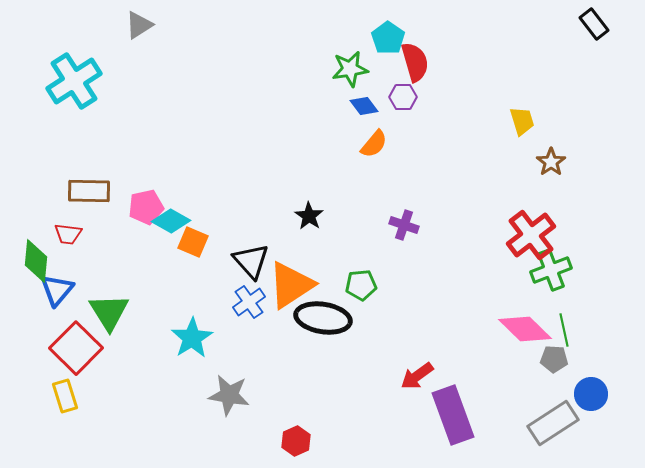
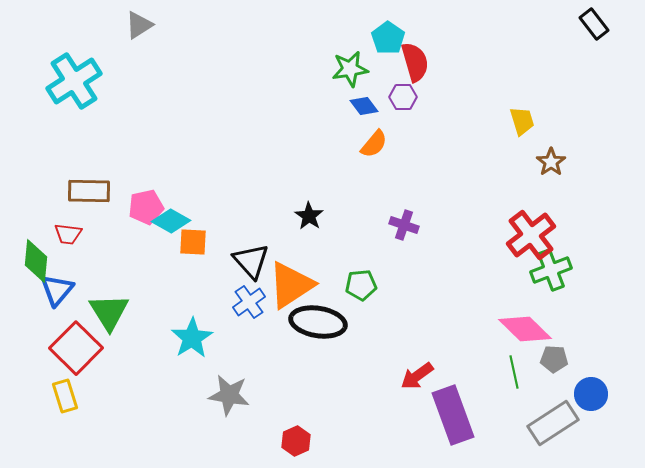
orange square: rotated 20 degrees counterclockwise
black ellipse: moved 5 px left, 4 px down
green line: moved 50 px left, 42 px down
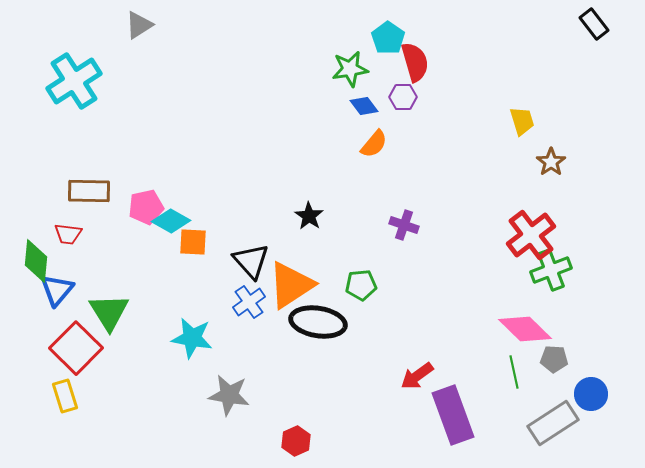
cyan star: rotated 30 degrees counterclockwise
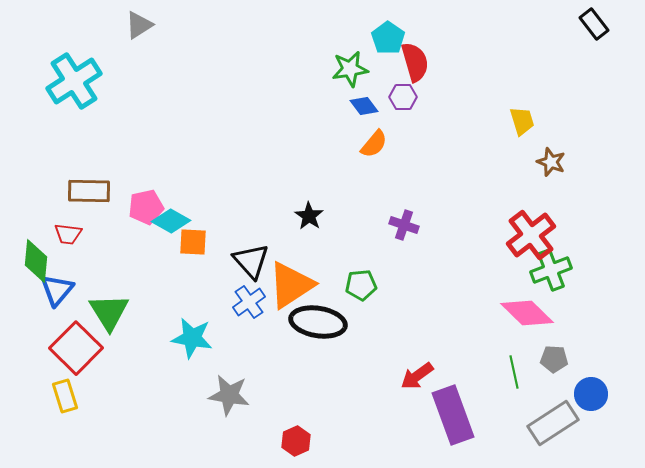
brown star: rotated 16 degrees counterclockwise
pink diamond: moved 2 px right, 16 px up
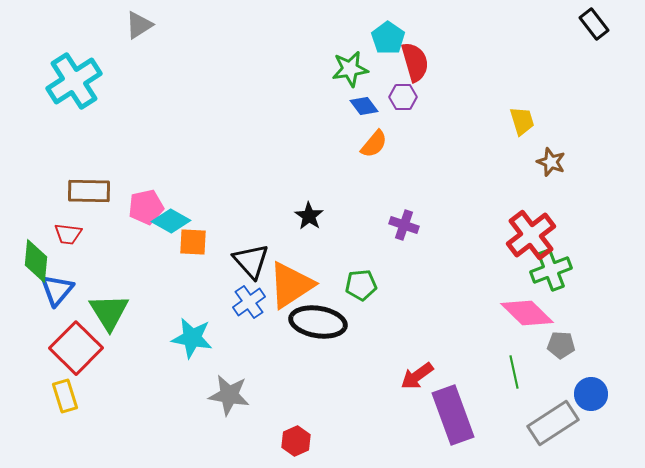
gray pentagon: moved 7 px right, 14 px up
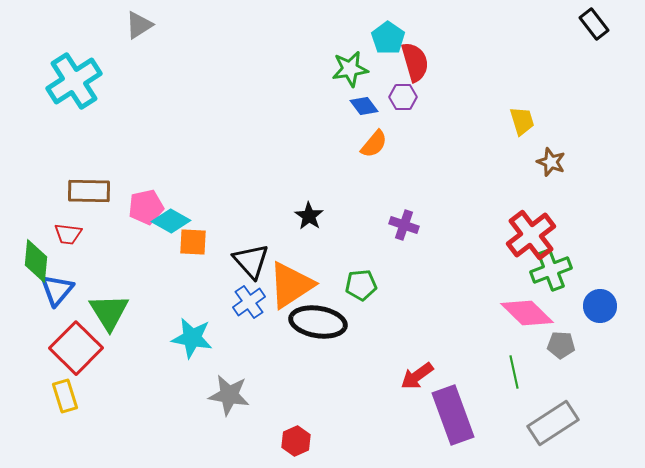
blue circle: moved 9 px right, 88 px up
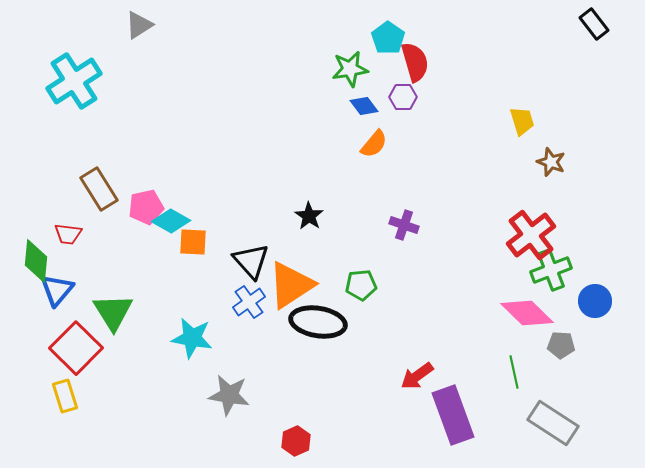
brown rectangle: moved 10 px right, 2 px up; rotated 57 degrees clockwise
blue circle: moved 5 px left, 5 px up
green triangle: moved 4 px right
gray rectangle: rotated 66 degrees clockwise
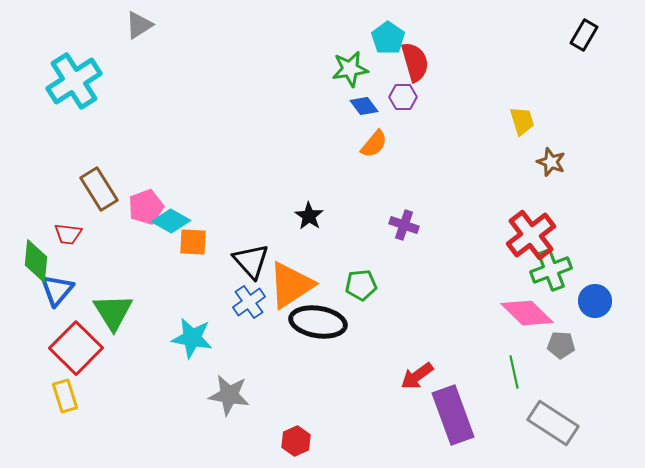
black rectangle: moved 10 px left, 11 px down; rotated 68 degrees clockwise
pink pentagon: rotated 8 degrees counterclockwise
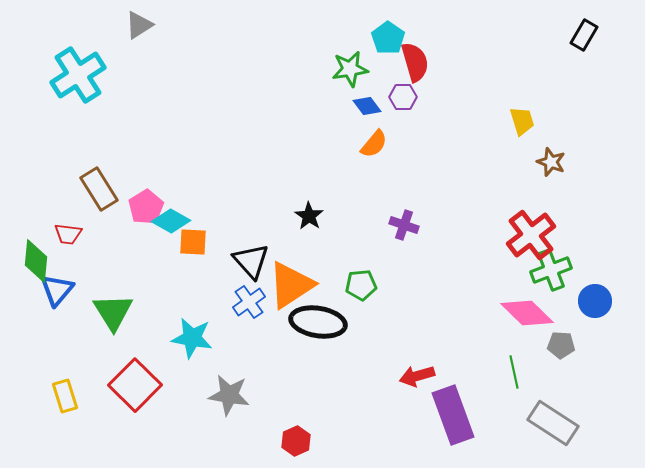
cyan cross: moved 4 px right, 6 px up
blue diamond: moved 3 px right
pink pentagon: rotated 12 degrees counterclockwise
red square: moved 59 px right, 37 px down
red arrow: rotated 20 degrees clockwise
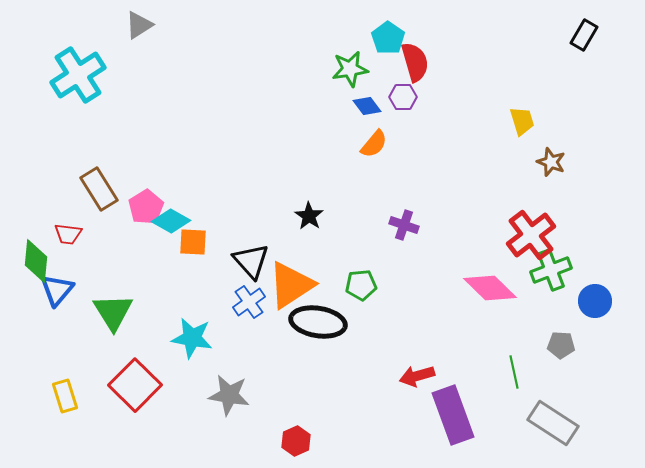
pink diamond: moved 37 px left, 25 px up
